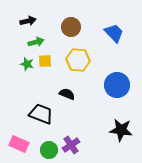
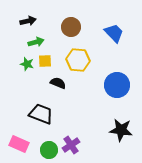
black semicircle: moved 9 px left, 11 px up
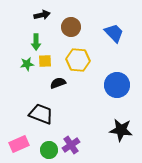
black arrow: moved 14 px right, 6 px up
green arrow: rotated 105 degrees clockwise
green star: rotated 24 degrees counterclockwise
black semicircle: rotated 42 degrees counterclockwise
pink rectangle: rotated 48 degrees counterclockwise
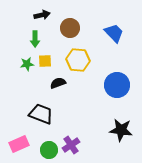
brown circle: moved 1 px left, 1 px down
green arrow: moved 1 px left, 3 px up
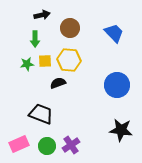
yellow hexagon: moved 9 px left
green circle: moved 2 px left, 4 px up
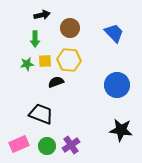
black semicircle: moved 2 px left, 1 px up
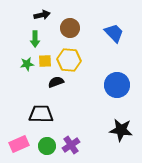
black trapezoid: rotated 20 degrees counterclockwise
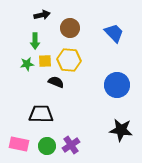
green arrow: moved 2 px down
black semicircle: rotated 42 degrees clockwise
pink rectangle: rotated 36 degrees clockwise
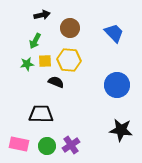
green arrow: rotated 28 degrees clockwise
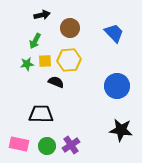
yellow hexagon: rotated 10 degrees counterclockwise
blue circle: moved 1 px down
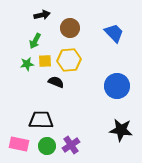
black trapezoid: moved 6 px down
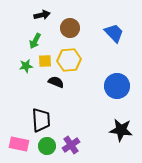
green star: moved 1 px left, 2 px down
black trapezoid: rotated 85 degrees clockwise
